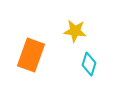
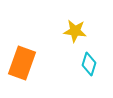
orange rectangle: moved 9 px left, 8 px down
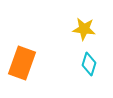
yellow star: moved 9 px right, 2 px up
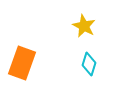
yellow star: moved 3 px up; rotated 20 degrees clockwise
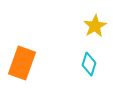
yellow star: moved 11 px right; rotated 15 degrees clockwise
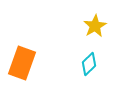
cyan diamond: rotated 30 degrees clockwise
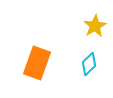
orange rectangle: moved 15 px right
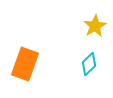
orange rectangle: moved 12 px left, 1 px down
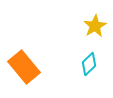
orange rectangle: moved 1 px left, 3 px down; rotated 60 degrees counterclockwise
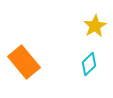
orange rectangle: moved 5 px up
